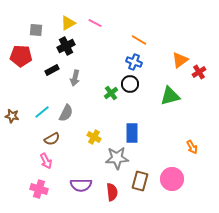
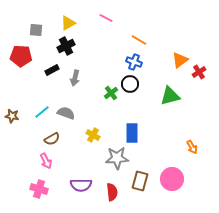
pink line: moved 11 px right, 5 px up
gray semicircle: rotated 96 degrees counterclockwise
yellow cross: moved 1 px left, 2 px up
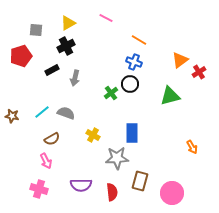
red pentagon: rotated 20 degrees counterclockwise
pink circle: moved 14 px down
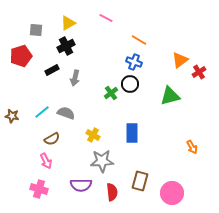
gray star: moved 15 px left, 3 px down
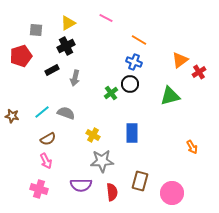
brown semicircle: moved 4 px left
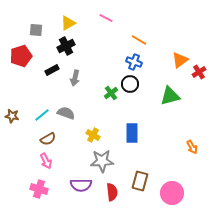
cyan line: moved 3 px down
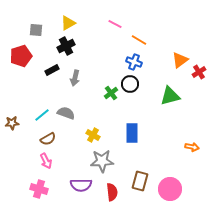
pink line: moved 9 px right, 6 px down
brown star: moved 7 px down; rotated 16 degrees counterclockwise
orange arrow: rotated 48 degrees counterclockwise
pink circle: moved 2 px left, 4 px up
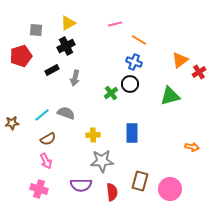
pink line: rotated 40 degrees counterclockwise
yellow cross: rotated 32 degrees counterclockwise
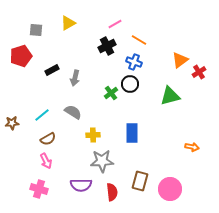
pink line: rotated 16 degrees counterclockwise
black cross: moved 41 px right
gray semicircle: moved 7 px right, 1 px up; rotated 12 degrees clockwise
